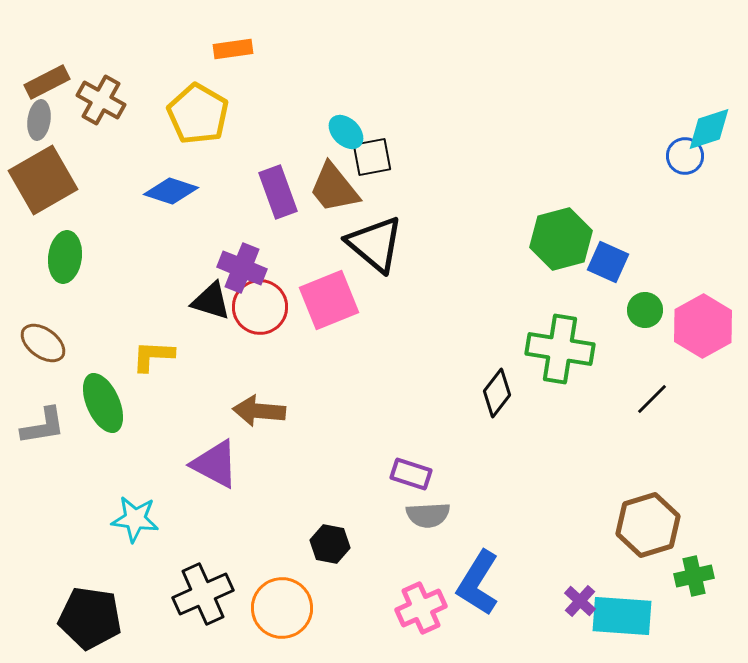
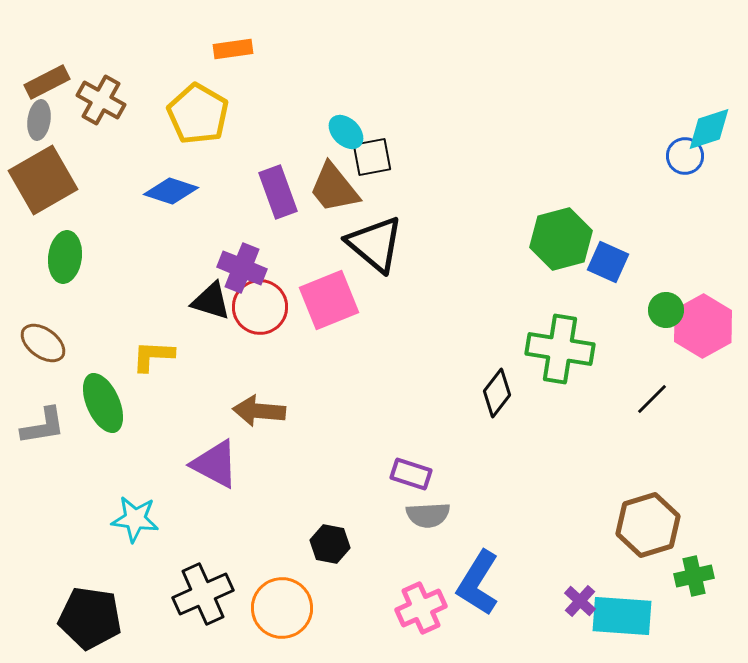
green circle at (645, 310): moved 21 px right
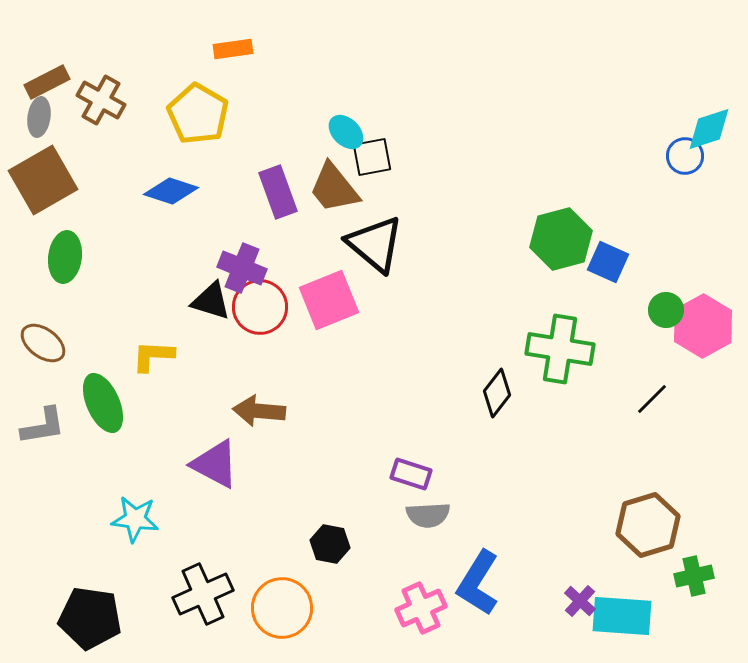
gray ellipse at (39, 120): moved 3 px up
